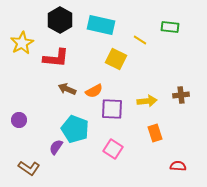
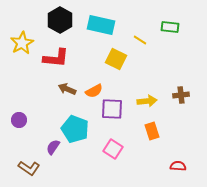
orange rectangle: moved 3 px left, 2 px up
purple semicircle: moved 3 px left
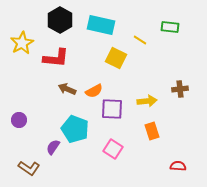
yellow square: moved 1 px up
brown cross: moved 1 px left, 6 px up
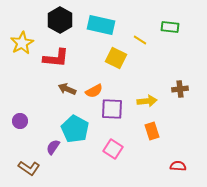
purple circle: moved 1 px right, 1 px down
cyan pentagon: rotated 8 degrees clockwise
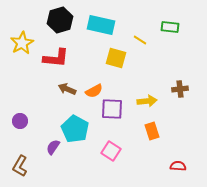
black hexagon: rotated 15 degrees clockwise
yellow square: rotated 10 degrees counterclockwise
pink square: moved 2 px left, 2 px down
brown L-shape: moved 9 px left, 2 px up; rotated 85 degrees clockwise
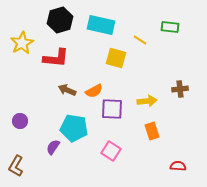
brown arrow: moved 1 px down
cyan pentagon: moved 1 px left, 1 px up; rotated 20 degrees counterclockwise
brown L-shape: moved 4 px left
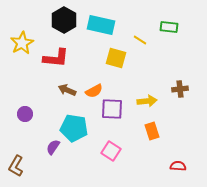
black hexagon: moved 4 px right; rotated 15 degrees counterclockwise
green rectangle: moved 1 px left
purple circle: moved 5 px right, 7 px up
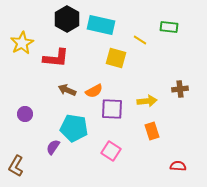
black hexagon: moved 3 px right, 1 px up
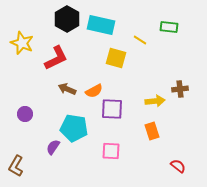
yellow star: rotated 20 degrees counterclockwise
red L-shape: rotated 32 degrees counterclockwise
brown arrow: moved 1 px up
yellow arrow: moved 8 px right
pink square: rotated 30 degrees counterclockwise
red semicircle: rotated 35 degrees clockwise
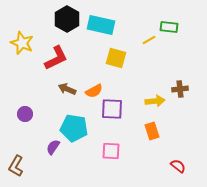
yellow line: moved 9 px right; rotated 64 degrees counterclockwise
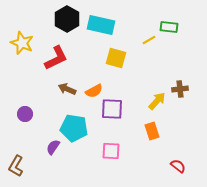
yellow arrow: moved 2 px right; rotated 42 degrees counterclockwise
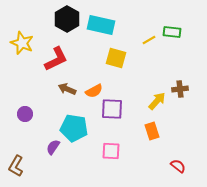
green rectangle: moved 3 px right, 5 px down
red L-shape: moved 1 px down
